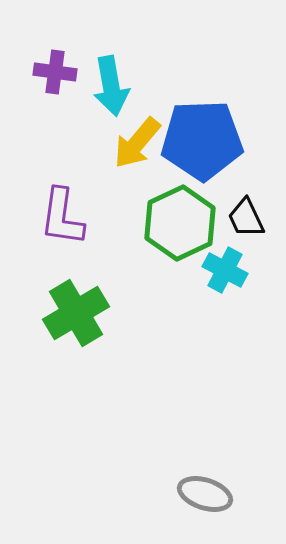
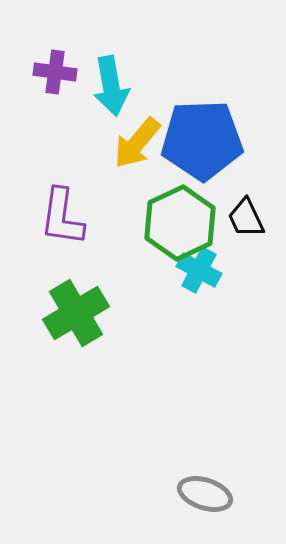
cyan cross: moved 26 px left
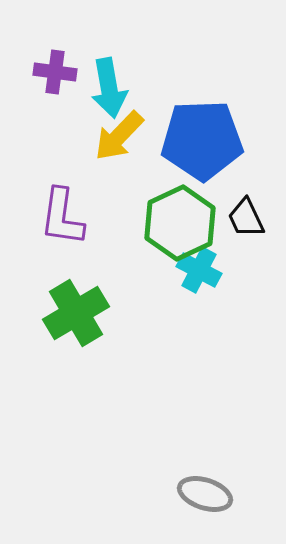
cyan arrow: moved 2 px left, 2 px down
yellow arrow: moved 18 px left, 7 px up; rotated 4 degrees clockwise
